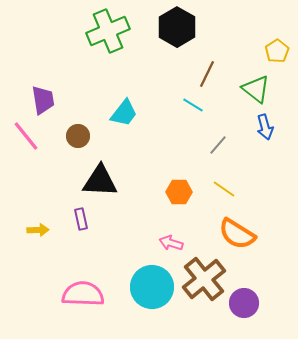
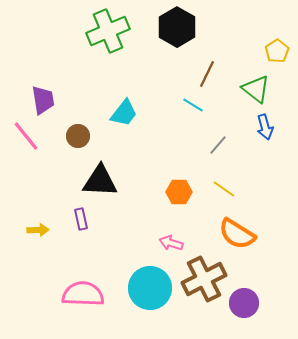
brown cross: rotated 12 degrees clockwise
cyan circle: moved 2 px left, 1 px down
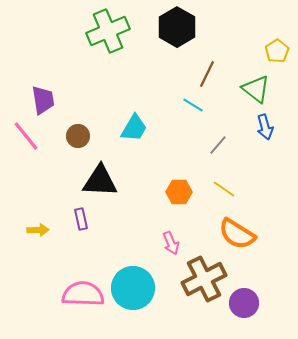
cyan trapezoid: moved 10 px right, 15 px down; rotated 8 degrees counterclockwise
pink arrow: rotated 130 degrees counterclockwise
cyan circle: moved 17 px left
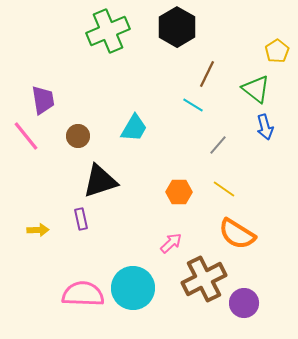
black triangle: rotated 21 degrees counterclockwise
pink arrow: rotated 110 degrees counterclockwise
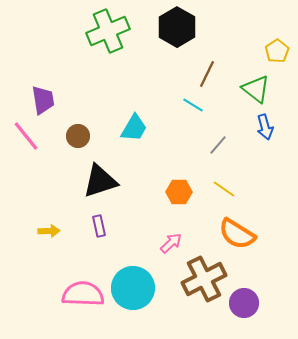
purple rectangle: moved 18 px right, 7 px down
yellow arrow: moved 11 px right, 1 px down
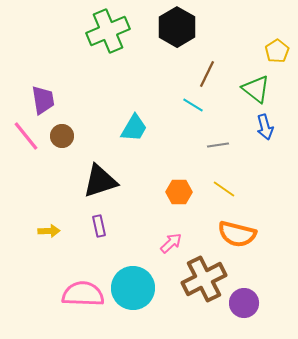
brown circle: moved 16 px left
gray line: rotated 40 degrees clockwise
orange semicircle: rotated 18 degrees counterclockwise
